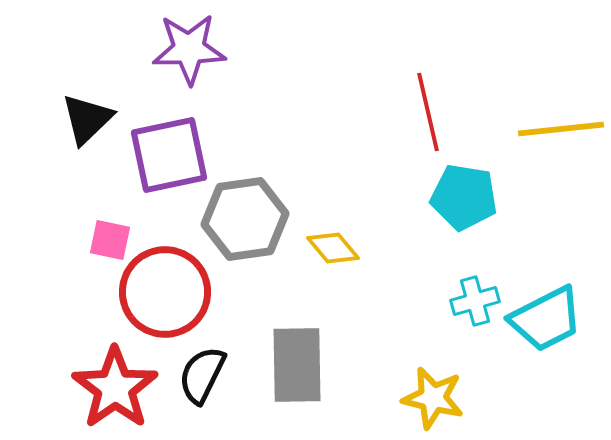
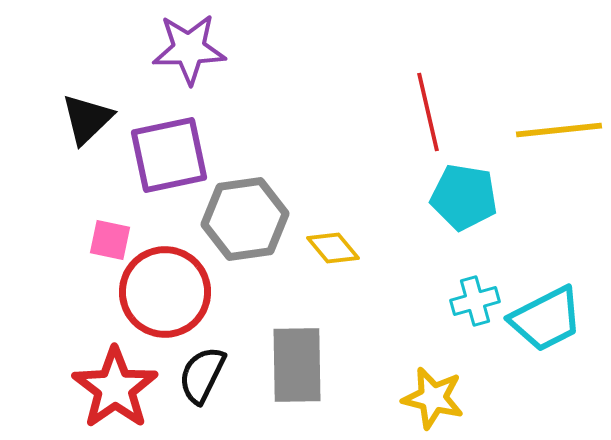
yellow line: moved 2 px left, 1 px down
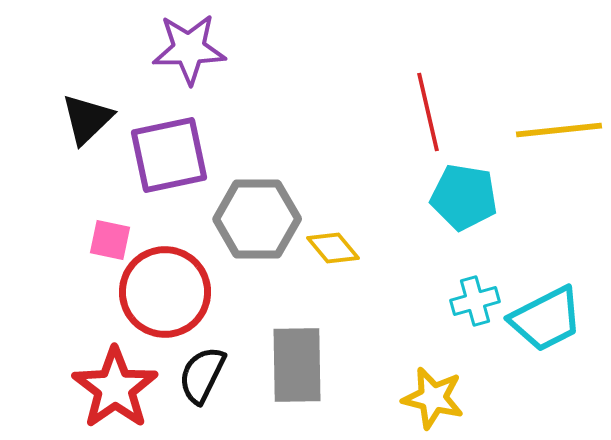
gray hexagon: moved 12 px right; rotated 8 degrees clockwise
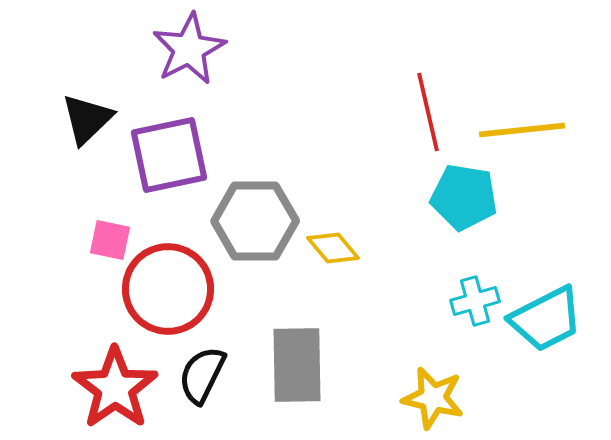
purple star: rotated 26 degrees counterclockwise
yellow line: moved 37 px left
gray hexagon: moved 2 px left, 2 px down
red circle: moved 3 px right, 3 px up
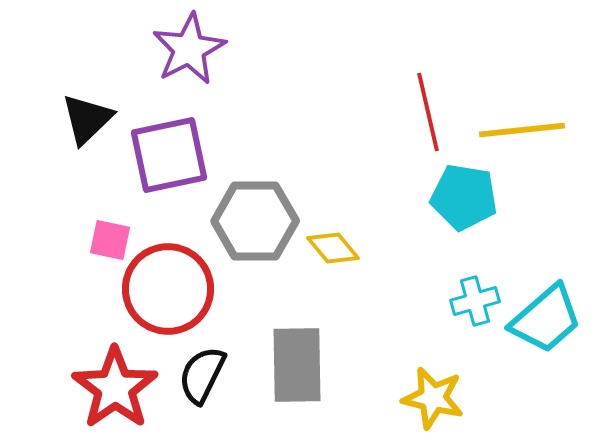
cyan trapezoid: rotated 14 degrees counterclockwise
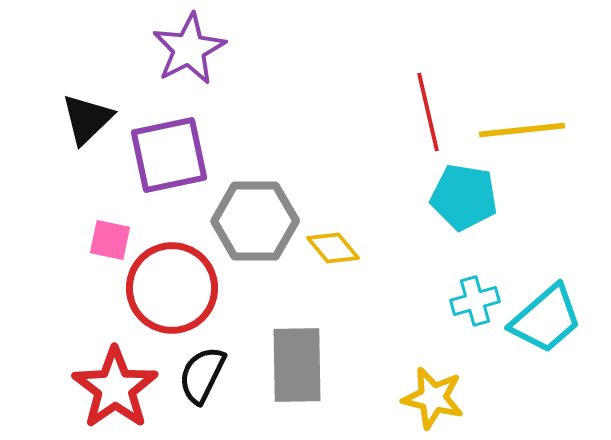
red circle: moved 4 px right, 1 px up
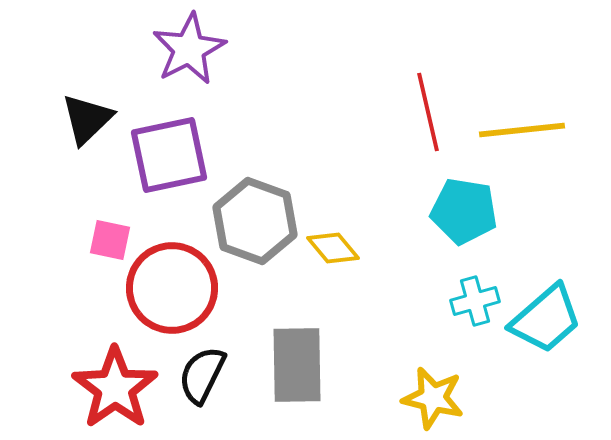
cyan pentagon: moved 14 px down
gray hexagon: rotated 20 degrees clockwise
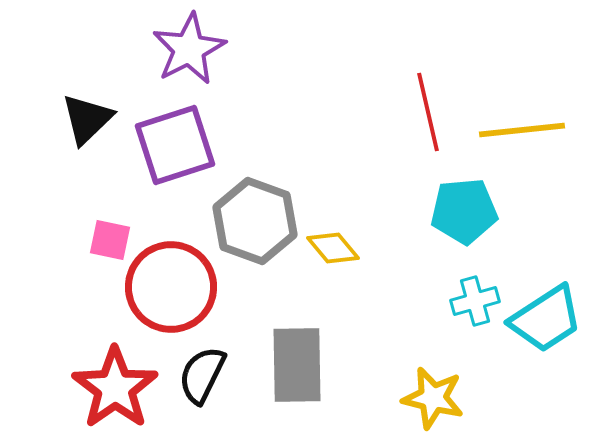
purple square: moved 6 px right, 10 px up; rotated 6 degrees counterclockwise
cyan pentagon: rotated 14 degrees counterclockwise
red circle: moved 1 px left, 1 px up
cyan trapezoid: rotated 8 degrees clockwise
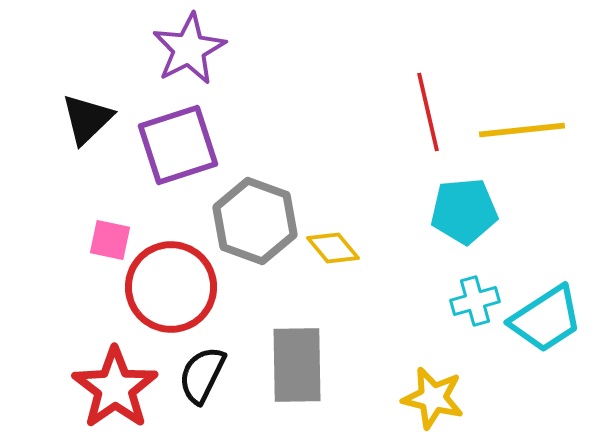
purple square: moved 3 px right
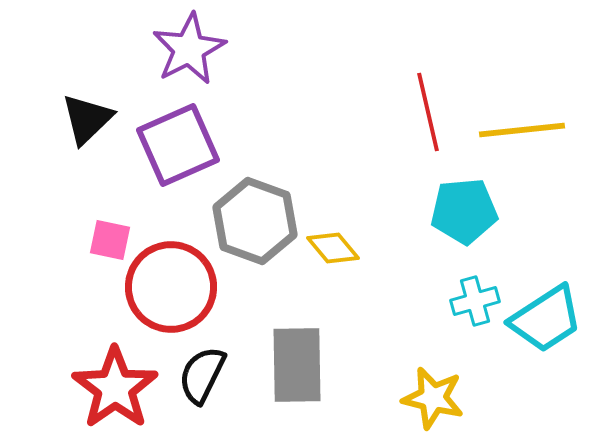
purple square: rotated 6 degrees counterclockwise
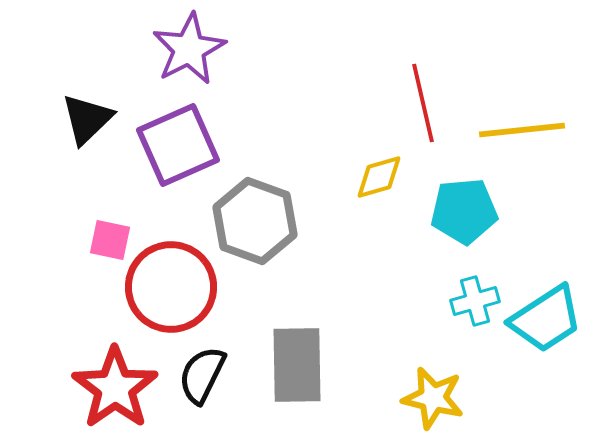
red line: moved 5 px left, 9 px up
yellow diamond: moved 46 px right, 71 px up; rotated 66 degrees counterclockwise
